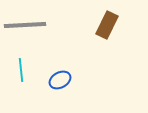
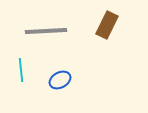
gray line: moved 21 px right, 6 px down
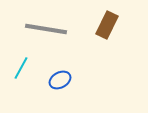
gray line: moved 2 px up; rotated 12 degrees clockwise
cyan line: moved 2 px up; rotated 35 degrees clockwise
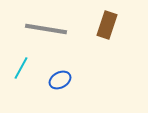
brown rectangle: rotated 8 degrees counterclockwise
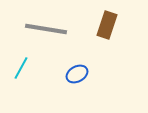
blue ellipse: moved 17 px right, 6 px up
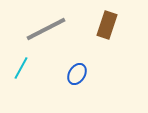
gray line: rotated 36 degrees counterclockwise
blue ellipse: rotated 30 degrees counterclockwise
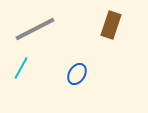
brown rectangle: moved 4 px right
gray line: moved 11 px left
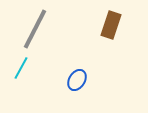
gray line: rotated 36 degrees counterclockwise
blue ellipse: moved 6 px down
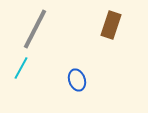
blue ellipse: rotated 50 degrees counterclockwise
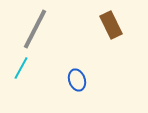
brown rectangle: rotated 44 degrees counterclockwise
